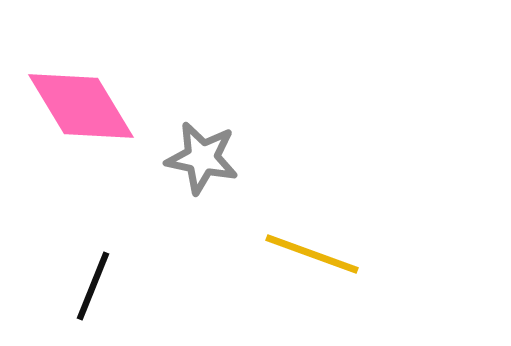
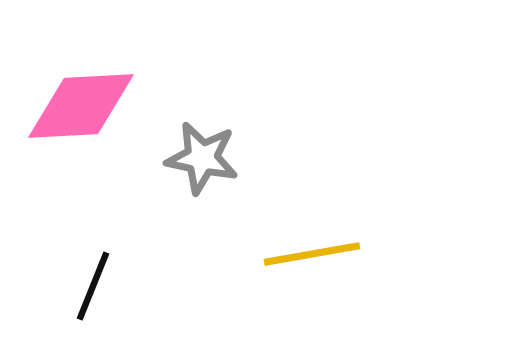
pink diamond: rotated 62 degrees counterclockwise
yellow line: rotated 30 degrees counterclockwise
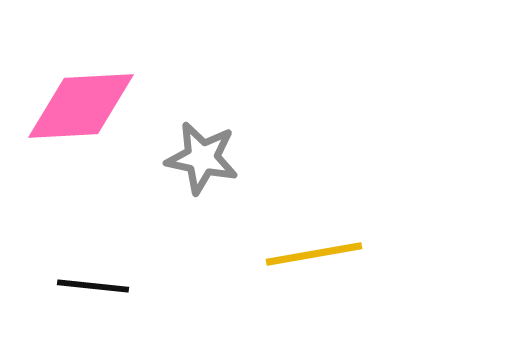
yellow line: moved 2 px right
black line: rotated 74 degrees clockwise
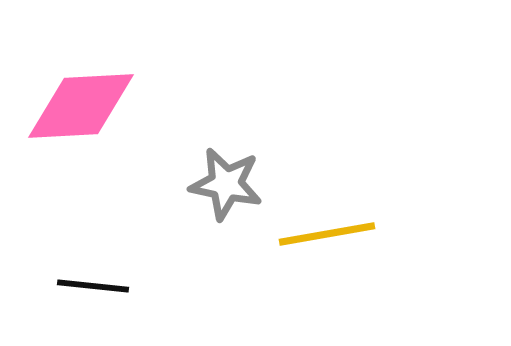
gray star: moved 24 px right, 26 px down
yellow line: moved 13 px right, 20 px up
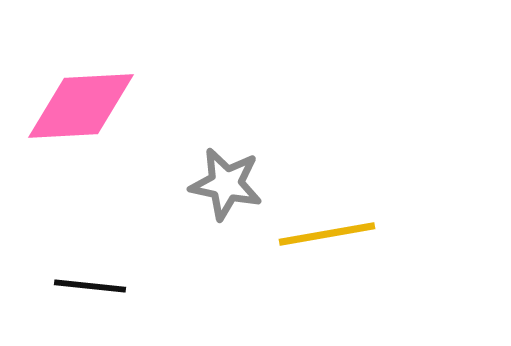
black line: moved 3 px left
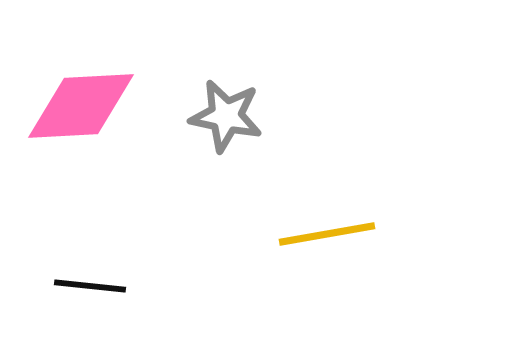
gray star: moved 68 px up
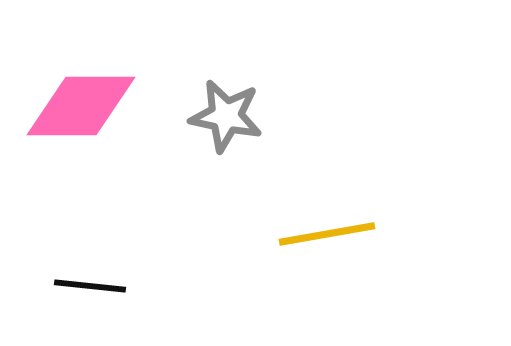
pink diamond: rotated 3 degrees clockwise
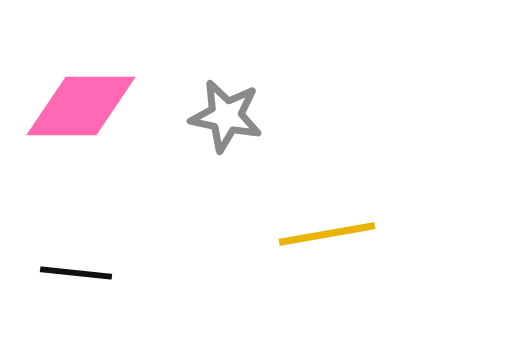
black line: moved 14 px left, 13 px up
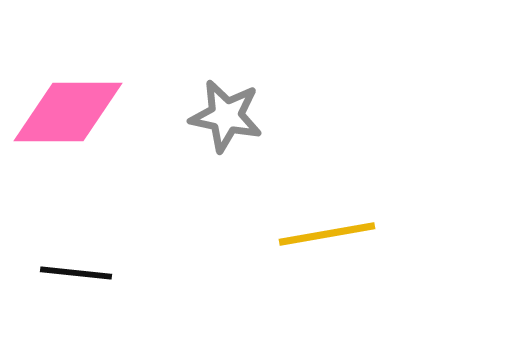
pink diamond: moved 13 px left, 6 px down
